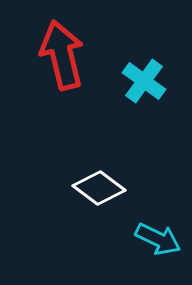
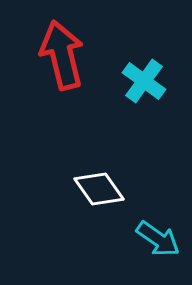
white diamond: moved 1 px down; rotated 18 degrees clockwise
cyan arrow: rotated 9 degrees clockwise
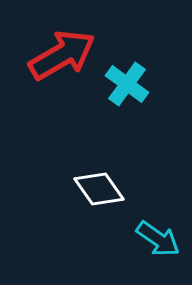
red arrow: rotated 74 degrees clockwise
cyan cross: moved 17 px left, 3 px down
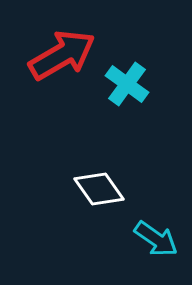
cyan arrow: moved 2 px left
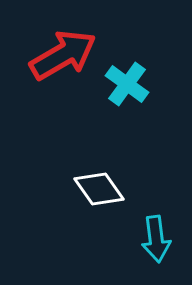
red arrow: moved 1 px right
cyan arrow: rotated 48 degrees clockwise
